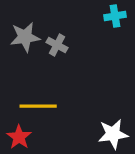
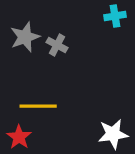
gray star: rotated 12 degrees counterclockwise
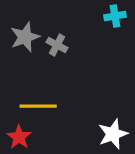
white star: rotated 12 degrees counterclockwise
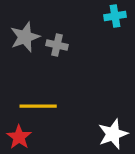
gray cross: rotated 15 degrees counterclockwise
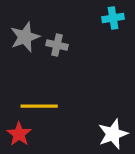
cyan cross: moved 2 px left, 2 px down
yellow line: moved 1 px right
red star: moved 3 px up
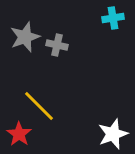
yellow line: rotated 45 degrees clockwise
